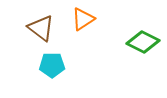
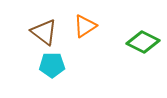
orange triangle: moved 2 px right, 7 px down
brown triangle: moved 3 px right, 4 px down
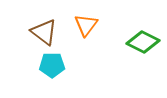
orange triangle: moved 1 px right, 1 px up; rotated 20 degrees counterclockwise
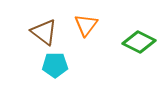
green diamond: moved 4 px left
cyan pentagon: moved 3 px right
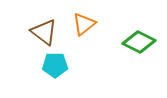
orange triangle: moved 2 px left, 1 px up; rotated 15 degrees clockwise
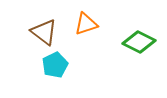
orange triangle: moved 2 px right; rotated 20 degrees clockwise
cyan pentagon: rotated 25 degrees counterclockwise
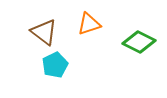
orange triangle: moved 3 px right
